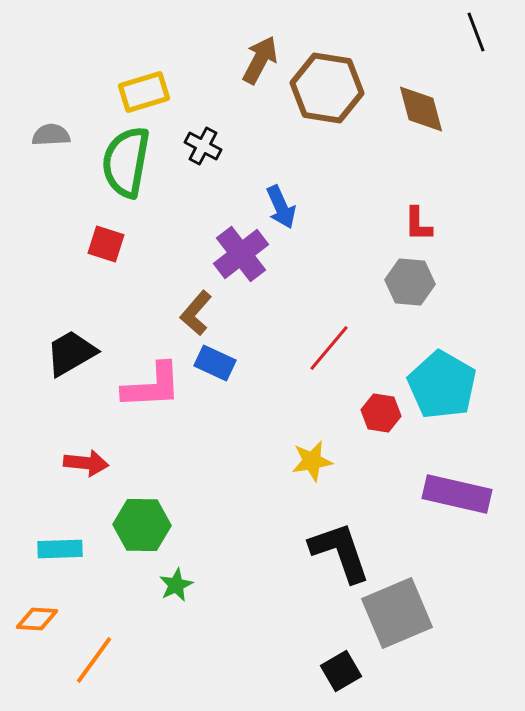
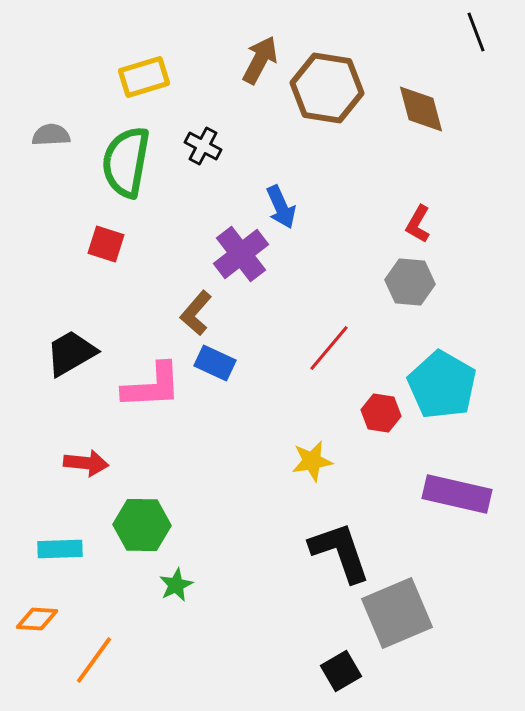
yellow rectangle: moved 15 px up
red L-shape: rotated 30 degrees clockwise
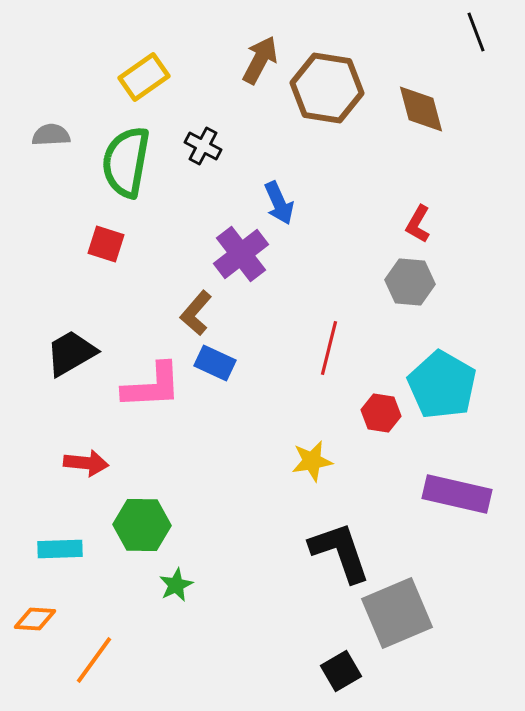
yellow rectangle: rotated 18 degrees counterclockwise
blue arrow: moved 2 px left, 4 px up
red line: rotated 26 degrees counterclockwise
orange diamond: moved 2 px left
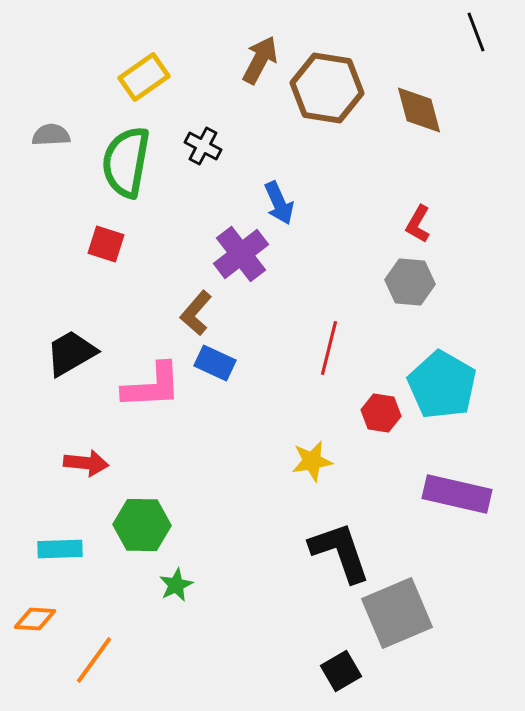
brown diamond: moved 2 px left, 1 px down
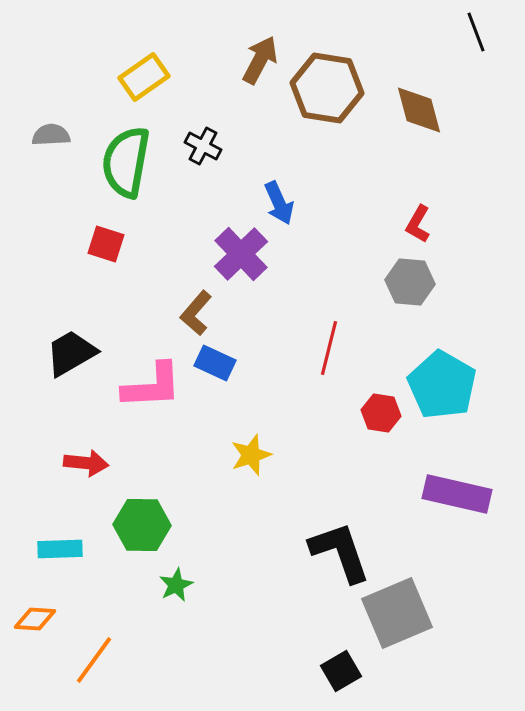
purple cross: rotated 6 degrees counterclockwise
yellow star: moved 61 px left, 6 px up; rotated 9 degrees counterclockwise
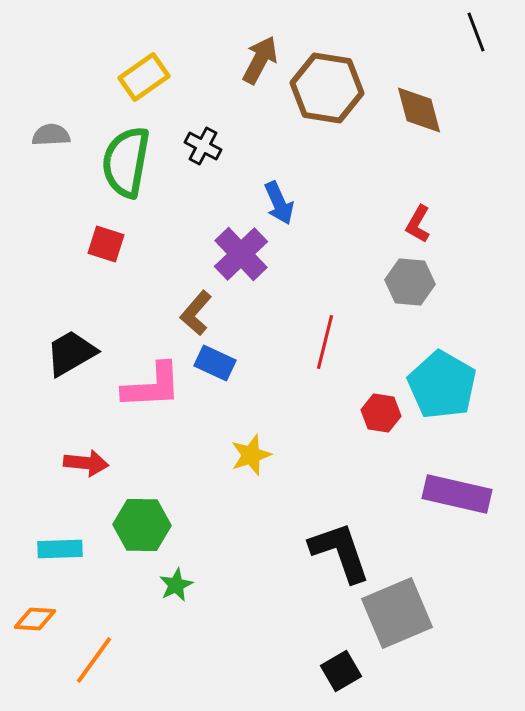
red line: moved 4 px left, 6 px up
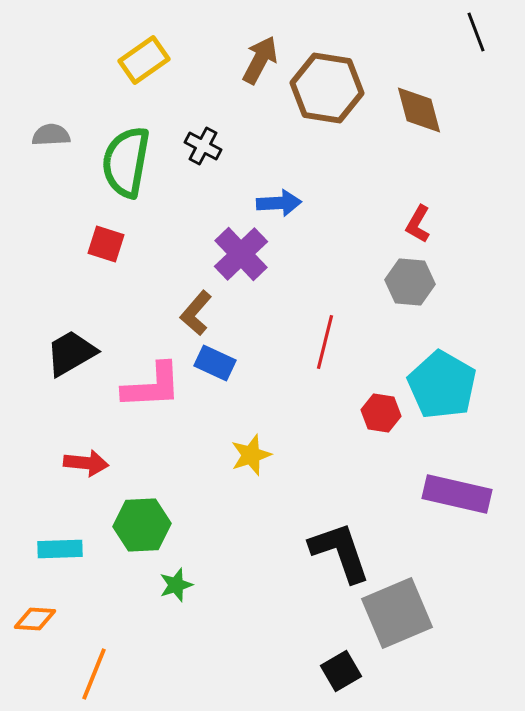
yellow rectangle: moved 17 px up
blue arrow: rotated 69 degrees counterclockwise
green hexagon: rotated 4 degrees counterclockwise
green star: rotated 8 degrees clockwise
orange line: moved 14 px down; rotated 14 degrees counterclockwise
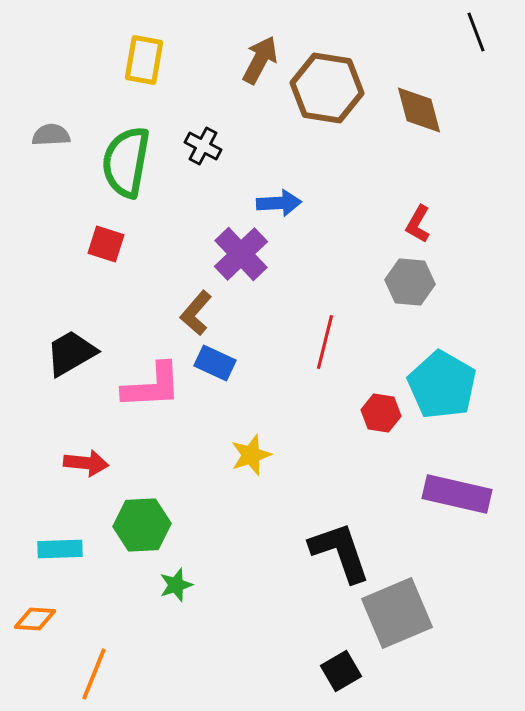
yellow rectangle: rotated 45 degrees counterclockwise
